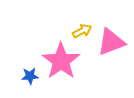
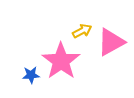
pink triangle: rotated 8 degrees counterclockwise
blue star: moved 1 px right, 1 px up
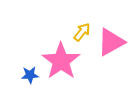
yellow arrow: moved 1 px down; rotated 24 degrees counterclockwise
blue star: moved 1 px left
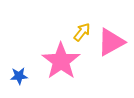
blue star: moved 11 px left, 1 px down
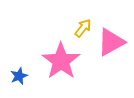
yellow arrow: moved 1 px right, 4 px up
blue star: rotated 18 degrees counterclockwise
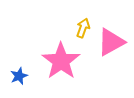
yellow arrow: rotated 18 degrees counterclockwise
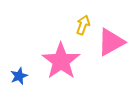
yellow arrow: moved 3 px up
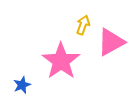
blue star: moved 3 px right, 9 px down
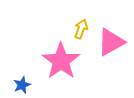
yellow arrow: moved 2 px left, 4 px down
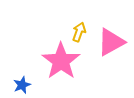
yellow arrow: moved 2 px left, 3 px down
